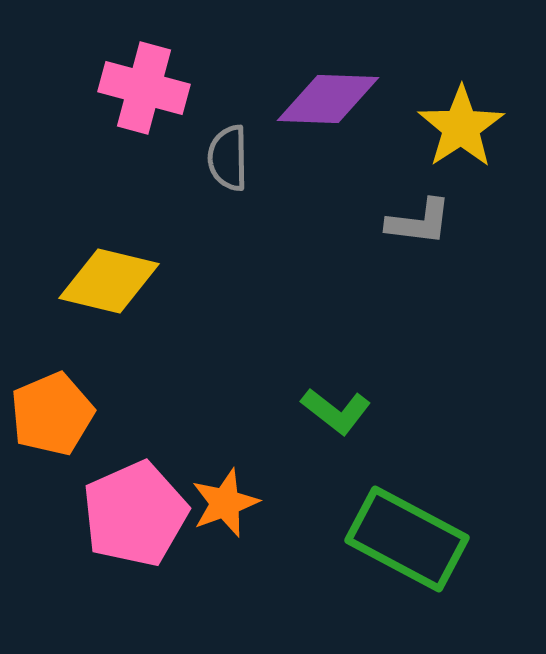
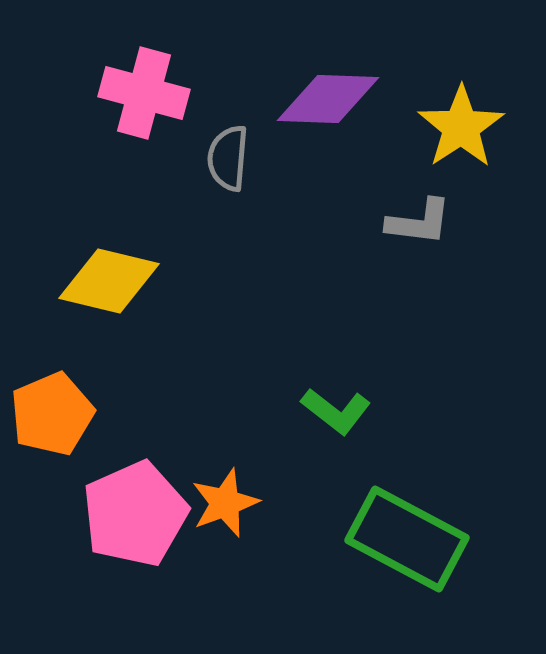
pink cross: moved 5 px down
gray semicircle: rotated 6 degrees clockwise
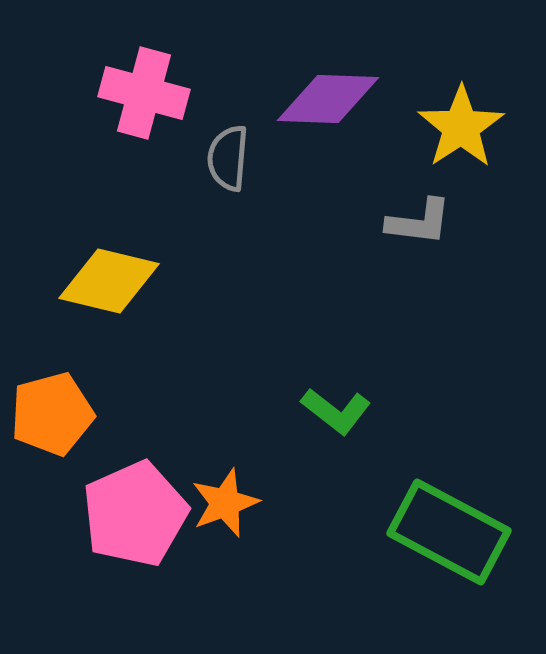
orange pentagon: rotated 8 degrees clockwise
green rectangle: moved 42 px right, 7 px up
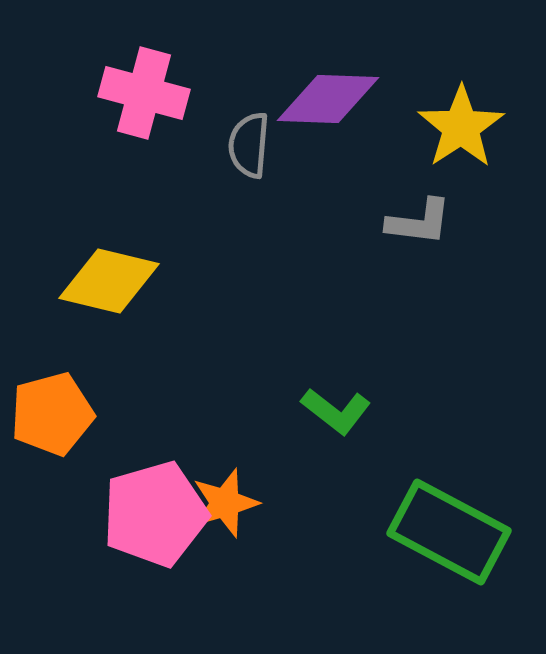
gray semicircle: moved 21 px right, 13 px up
orange star: rotated 4 degrees clockwise
pink pentagon: moved 20 px right; rotated 8 degrees clockwise
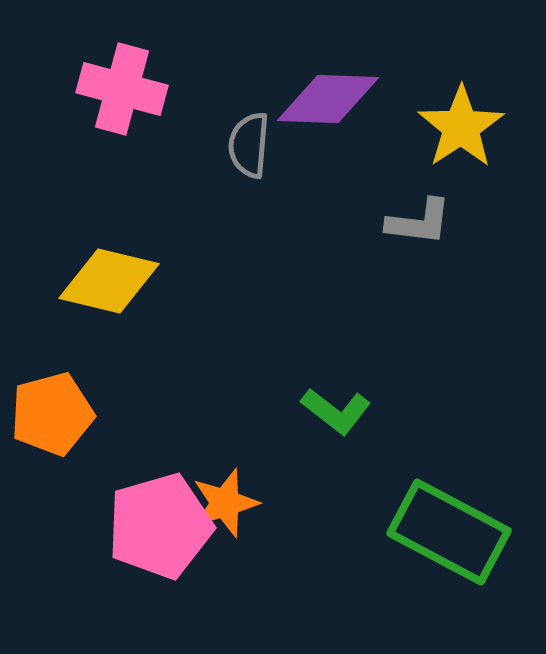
pink cross: moved 22 px left, 4 px up
pink pentagon: moved 5 px right, 12 px down
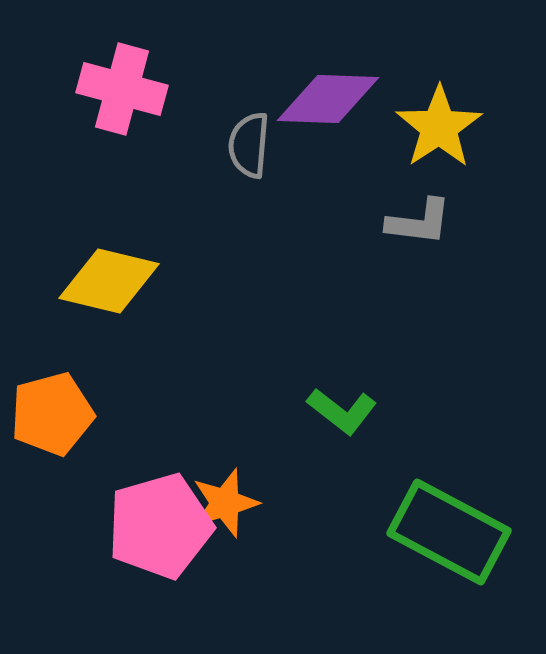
yellow star: moved 22 px left
green L-shape: moved 6 px right
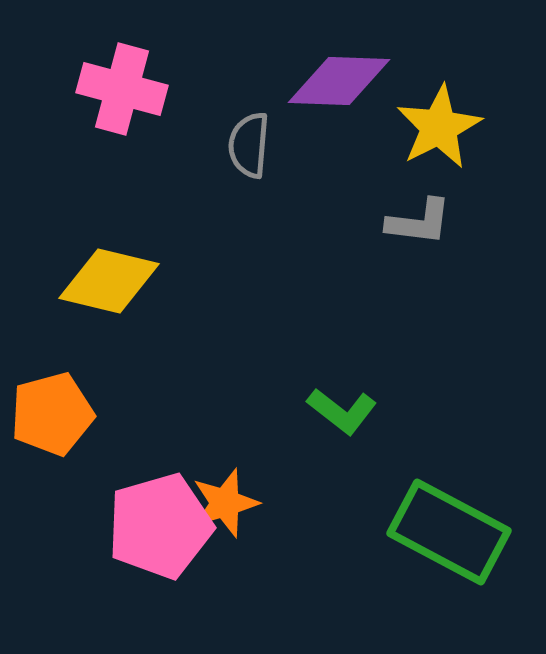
purple diamond: moved 11 px right, 18 px up
yellow star: rotated 6 degrees clockwise
